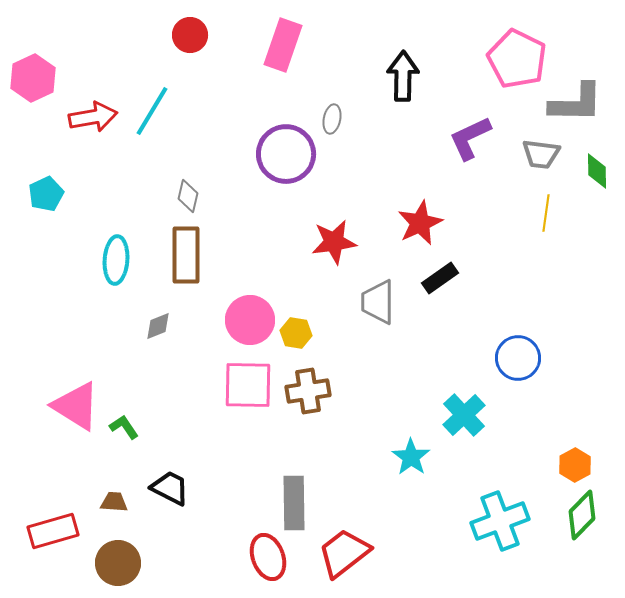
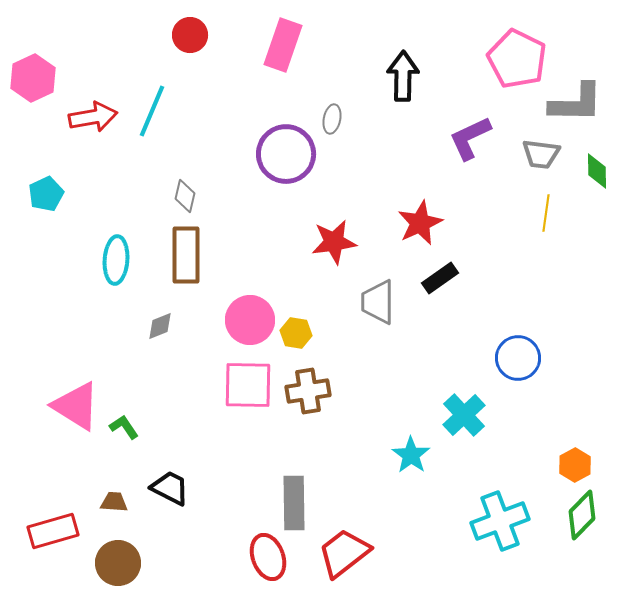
cyan line at (152, 111): rotated 8 degrees counterclockwise
gray diamond at (188, 196): moved 3 px left
gray diamond at (158, 326): moved 2 px right
cyan star at (411, 457): moved 2 px up
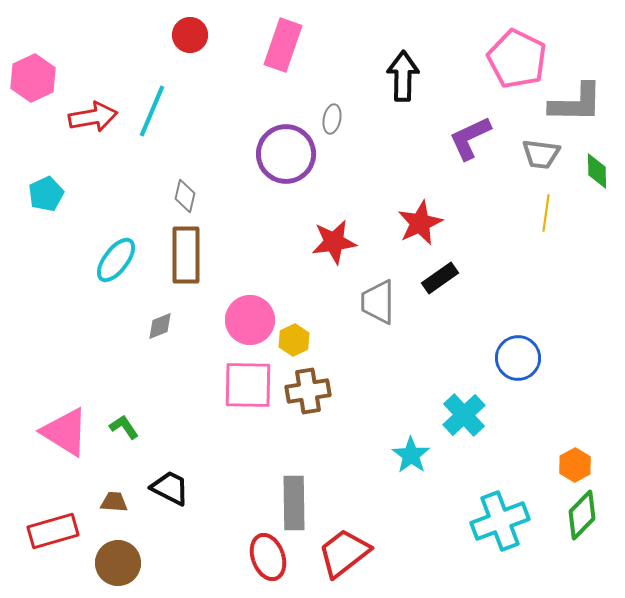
cyan ellipse at (116, 260): rotated 33 degrees clockwise
yellow hexagon at (296, 333): moved 2 px left, 7 px down; rotated 24 degrees clockwise
pink triangle at (76, 406): moved 11 px left, 26 px down
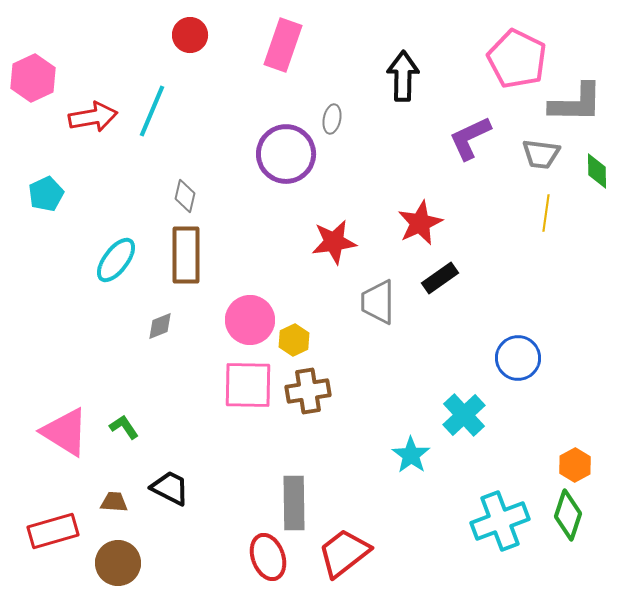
green diamond at (582, 515): moved 14 px left; rotated 27 degrees counterclockwise
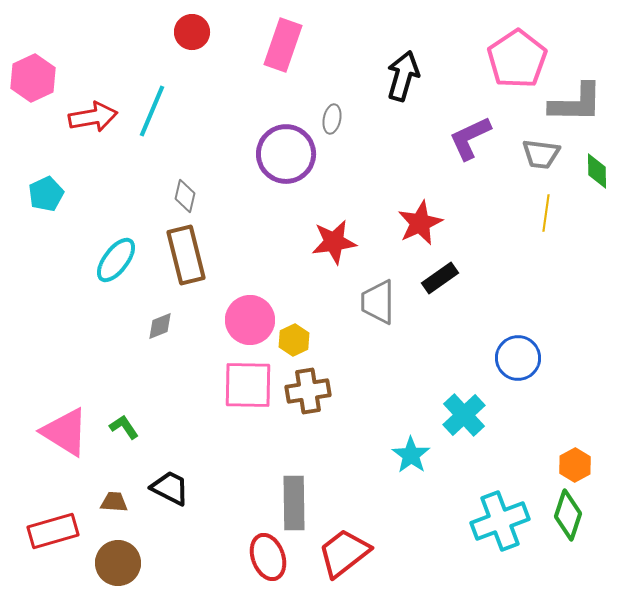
red circle at (190, 35): moved 2 px right, 3 px up
pink pentagon at (517, 59): rotated 12 degrees clockwise
black arrow at (403, 76): rotated 15 degrees clockwise
brown rectangle at (186, 255): rotated 14 degrees counterclockwise
